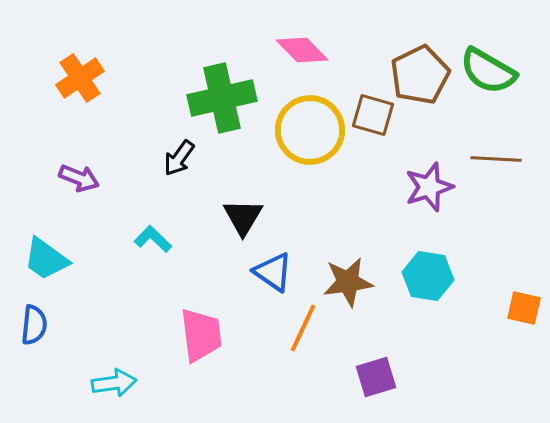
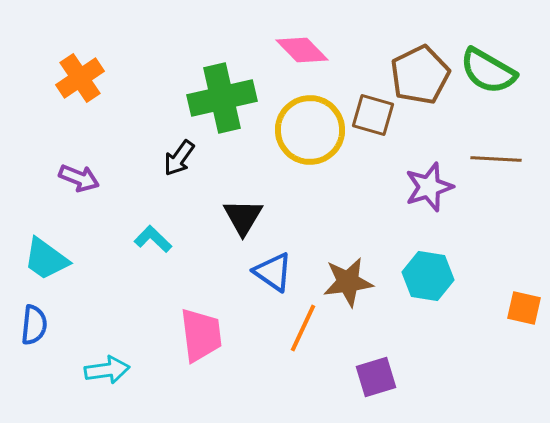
cyan arrow: moved 7 px left, 13 px up
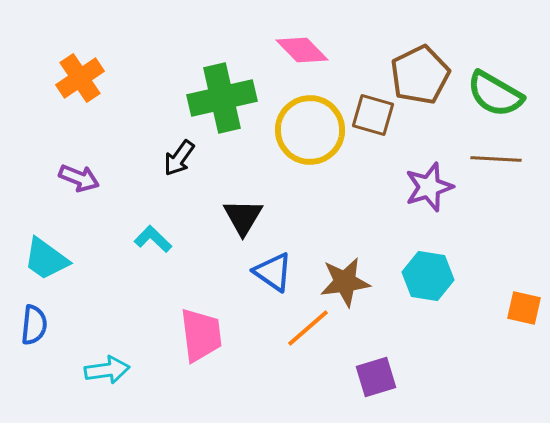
green semicircle: moved 7 px right, 23 px down
brown star: moved 3 px left
orange line: moved 5 px right; rotated 24 degrees clockwise
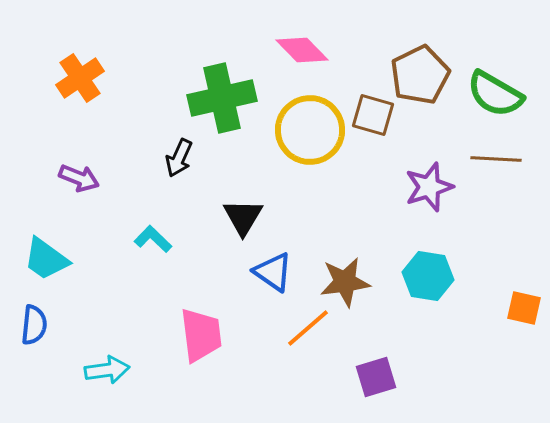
black arrow: rotated 12 degrees counterclockwise
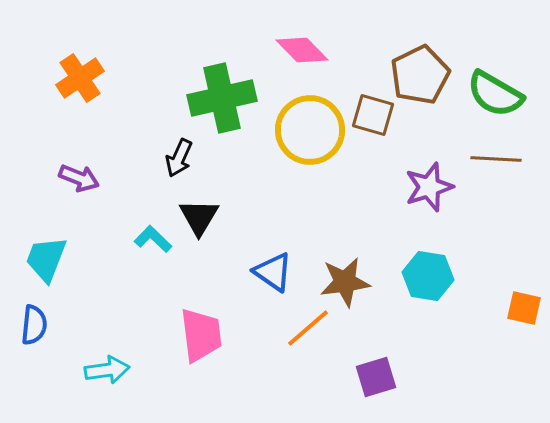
black triangle: moved 44 px left
cyan trapezoid: rotated 75 degrees clockwise
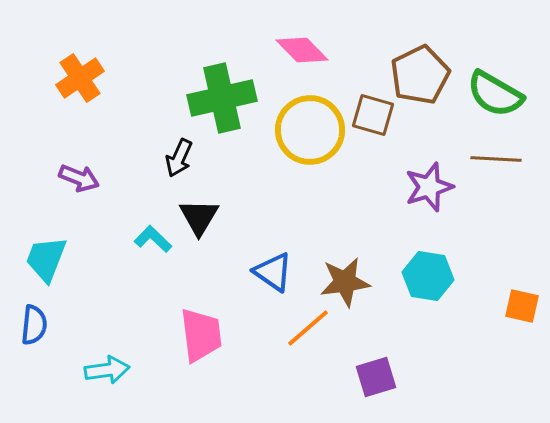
orange square: moved 2 px left, 2 px up
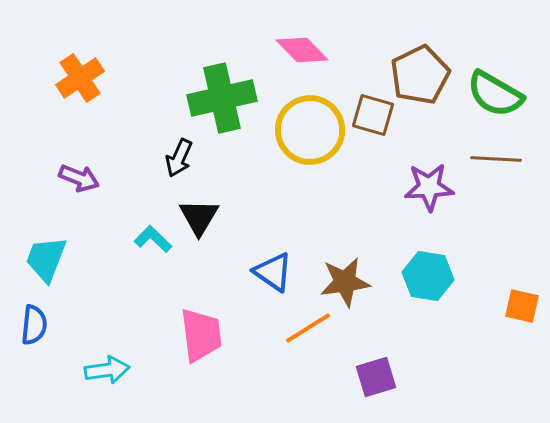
purple star: rotated 15 degrees clockwise
orange line: rotated 9 degrees clockwise
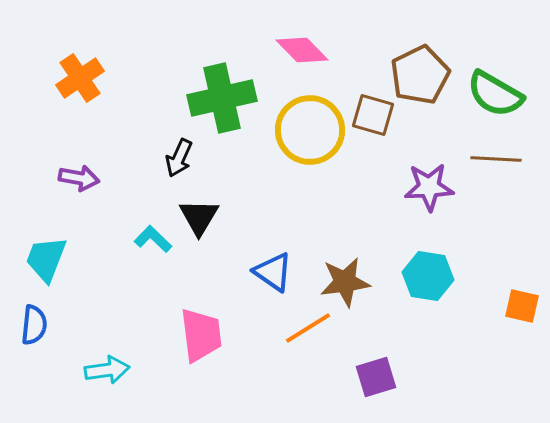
purple arrow: rotated 12 degrees counterclockwise
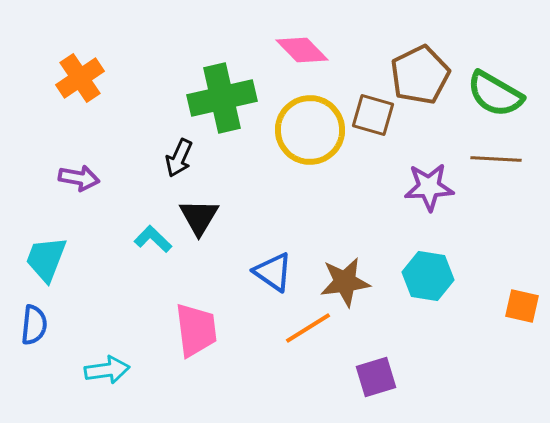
pink trapezoid: moved 5 px left, 5 px up
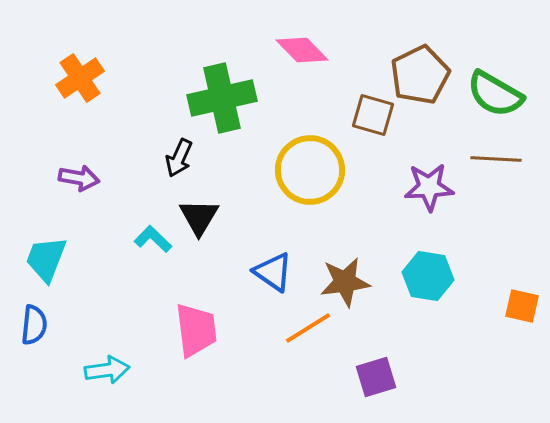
yellow circle: moved 40 px down
